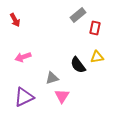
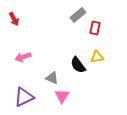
red arrow: moved 1 px left, 1 px up
gray triangle: rotated 40 degrees clockwise
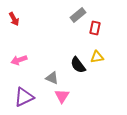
pink arrow: moved 4 px left, 3 px down
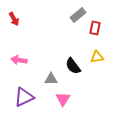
pink arrow: rotated 28 degrees clockwise
black semicircle: moved 5 px left, 1 px down
gray triangle: moved 1 px left, 1 px down; rotated 24 degrees counterclockwise
pink triangle: moved 1 px right, 3 px down
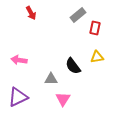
red arrow: moved 17 px right, 6 px up
purple triangle: moved 6 px left
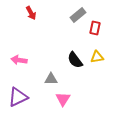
black semicircle: moved 2 px right, 6 px up
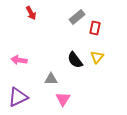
gray rectangle: moved 1 px left, 2 px down
yellow triangle: rotated 40 degrees counterclockwise
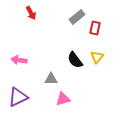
pink triangle: rotated 42 degrees clockwise
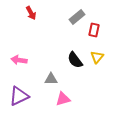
red rectangle: moved 1 px left, 2 px down
purple triangle: moved 1 px right, 1 px up
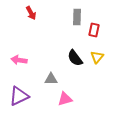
gray rectangle: rotated 49 degrees counterclockwise
black semicircle: moved 2 px up
pink triangle: moved 2 px right
